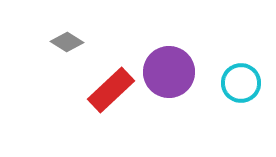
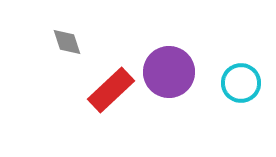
gray diamond: rotated 40 degrees clockwise
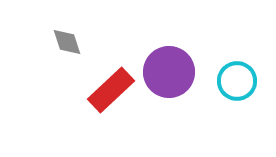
cyan circle: moved 4 px left, 2 px up
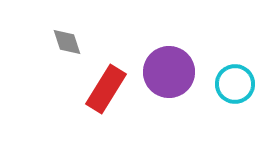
cyan circle: moved 2 px left, 3 px down
red rectangle: moved 5 px left, 1 px up; rotated 15 degrees counterclockwise
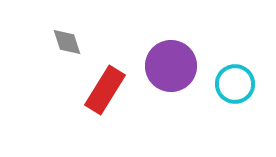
purple circle: moved 2 px right, 6 px up
red rectangle: moved 1 px left, 1 px down
